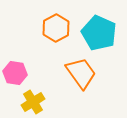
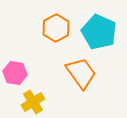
cyan pentagon: moved 1 px up
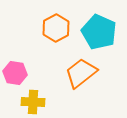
orange trapezoid: rotated 92 degrees counterclockwise
yellow cross: rotated 35 degrees clockwise
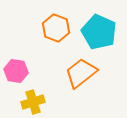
orange hexagon: rotated 12 degrees counterclockwise
pink hexagon: moved 1 px right, 2 px up
yellow cross: rotated 20 degrees counterclockwise
